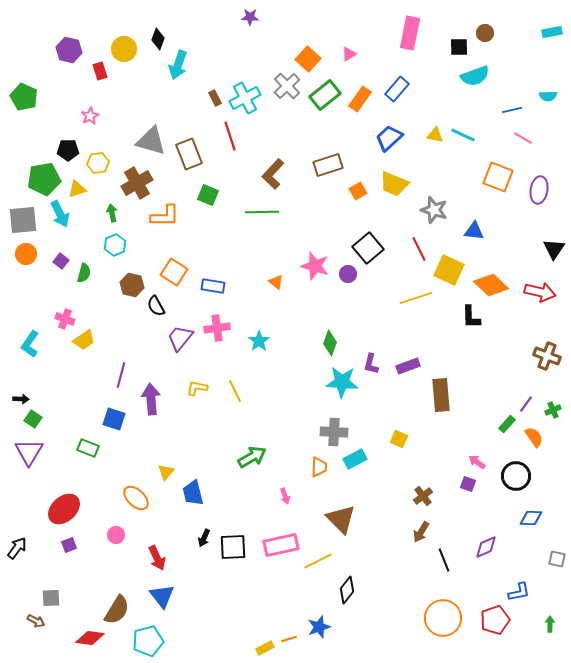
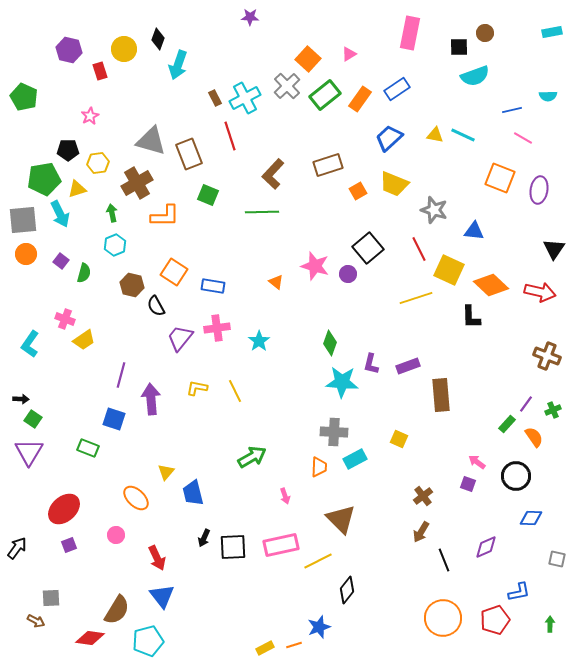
blue rectangle at (397, 89): rotated 15 degrees clockwise
orange square at (498, 177): moved 2 px right, 1 px down
orange line at (289, 639): moved 5 px right, 6 px down
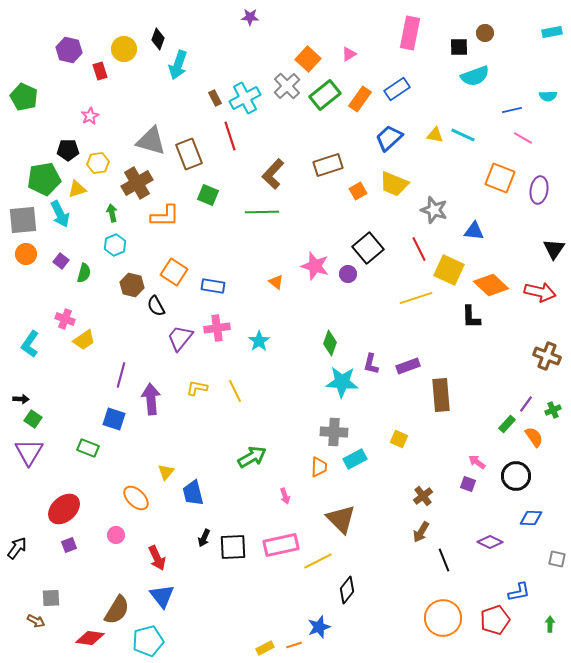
purple diamond at (486, 547): moved 4 px right, 5 px up; rotated 50 degrees clockwise
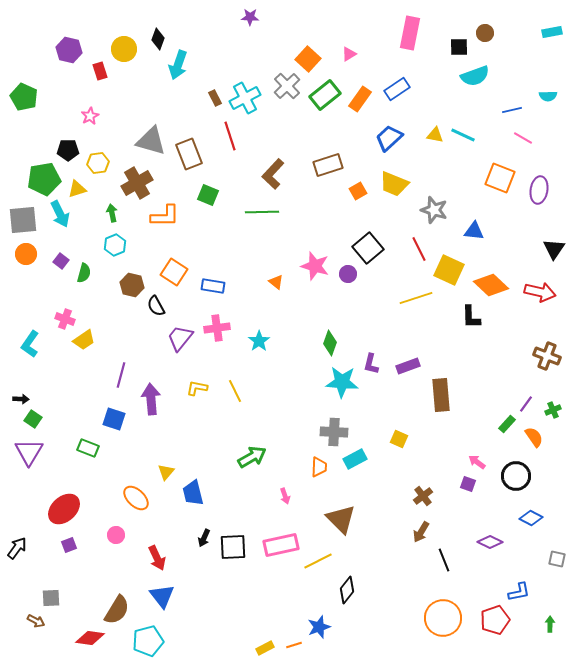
blue diamond at (531, 518): rotated 25 degrees clockwise
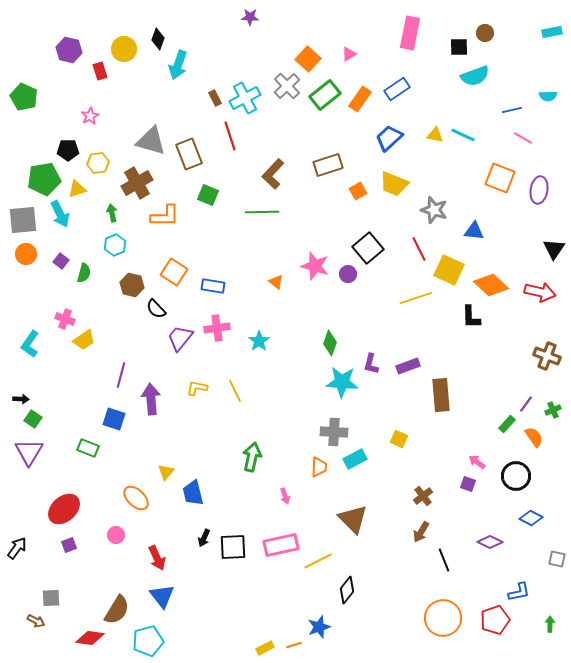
black semicircle at (156, 306): moved 3 px down; rotated 15 degrees counterclockwise
green arrow at (252, 457): rotated 48 degrees counterclockwise
brown triangle at (341, 519): moved 12 px right
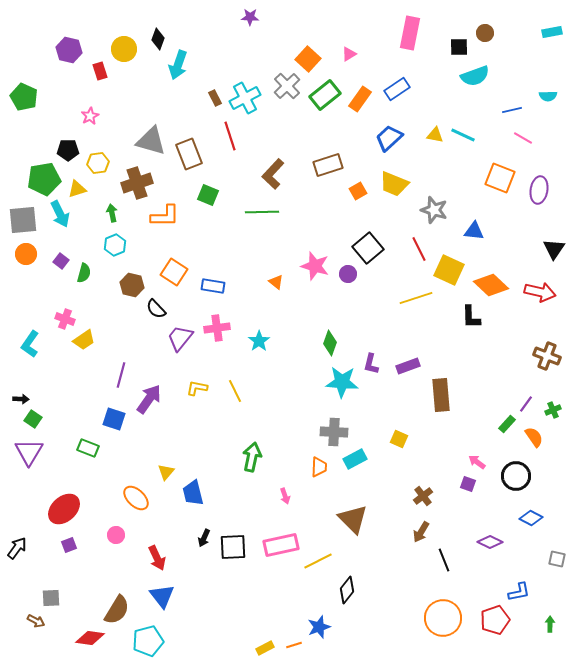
brown cross at (137, 183): rotated 12 degrees clockwise
purple arrow at (151, 399): moved 2 px left; rotated 40 degrees clockwise
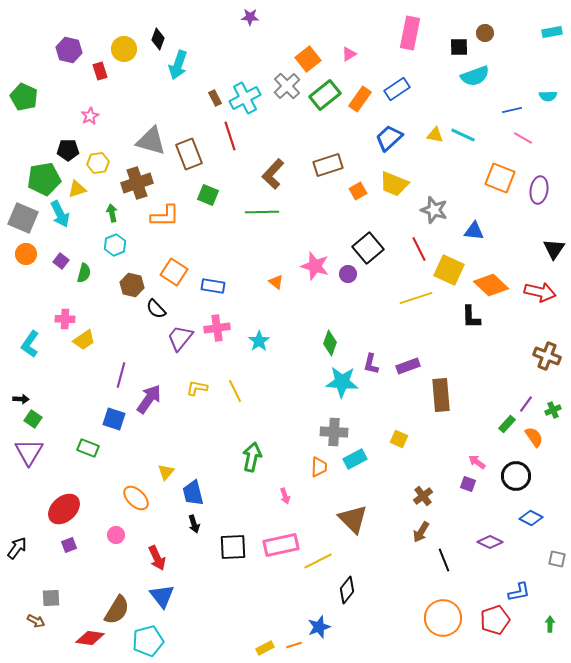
orange square at (308, 59): rotated 10 degrees clockwise
gray square at (23, 220): moved 2 px up; rotated 28 degrees clockwise
pink cross at (65, 319): rotated 18 degrees counterclockwise
black arrow at (204, 538): moved 10 px left, 14 px up; rotated 42 degrees counterclockwise
